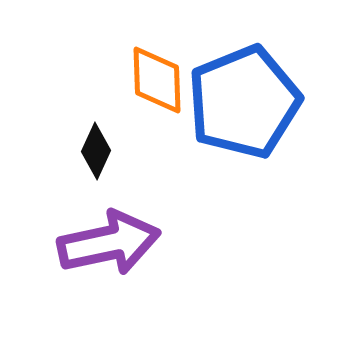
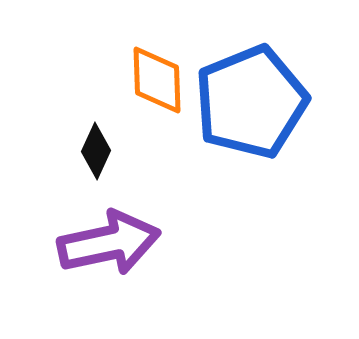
blue pentagon: moved 7 px right
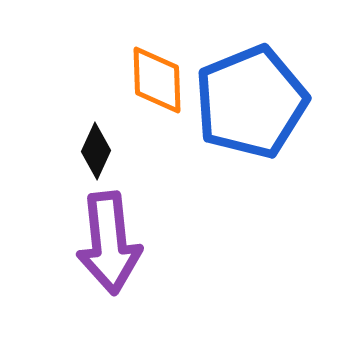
purple arrow: rotated 96 degrees clockwise
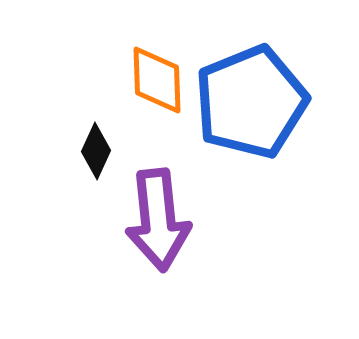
purple arrow: moved 49 px right, 23 px up
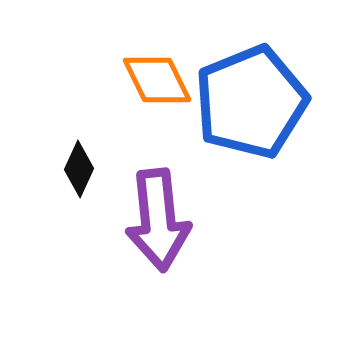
orange diamond: rotated 24 degrees counterclockwise
black diamond: moved 17 px left, 18 px down
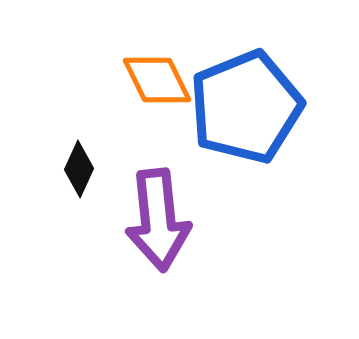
blue pentagon: moved 5 px left, 5 px down
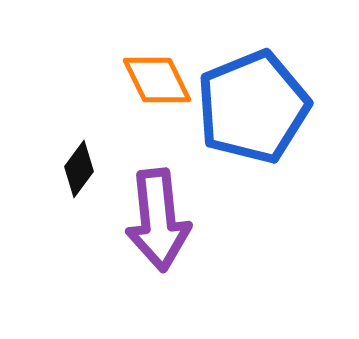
blue pentagon: moved 7 px right
black diamond: rotated 12 degrees clockwise
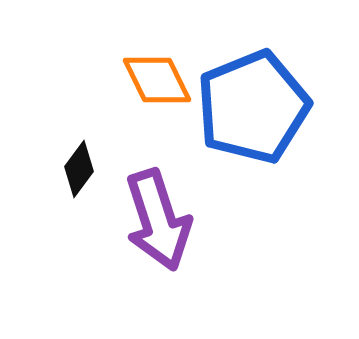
purple arrow: rotated 12 degrees counterclockwise
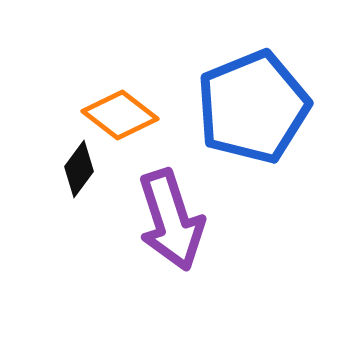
orange diamond: moved 37 px left, 35 px down; rotated 26 degrees counterclockwise
purple arrow: moved 13 px right
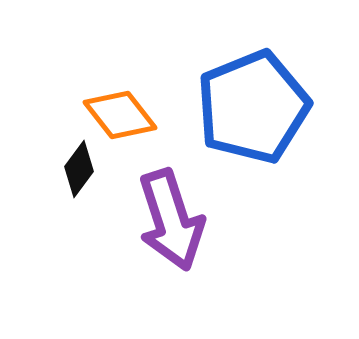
orange diamond: rotated 14 degrees clockwise
